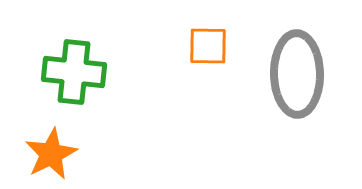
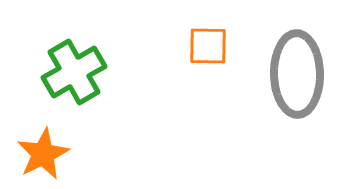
green cross: rotated 36 degrees counterclockwise
orange star: moved 8 px left
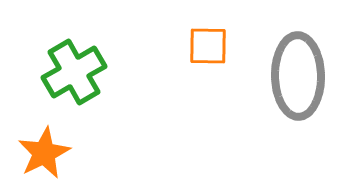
gray ellipse: moved 1 px right, 2 px down
orange star: moved 1 px right, 1 px up
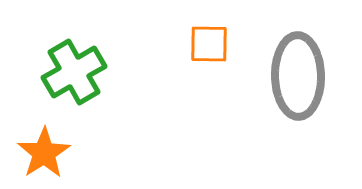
orange square: moved 1 px right, 2 px up
orange star: rotated 6 degrees counterclockwise
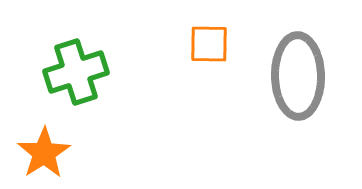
green cross: moved 2 px right; rotated 12 degrees clockwise
